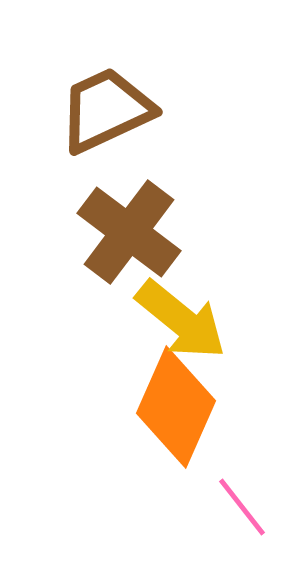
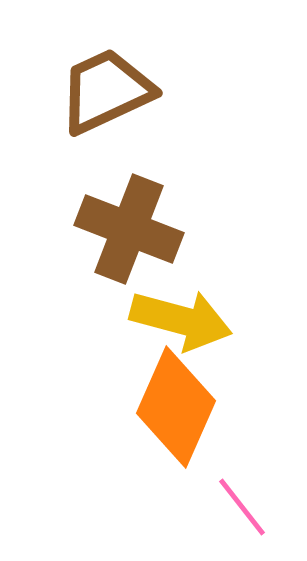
brown trapezoid: moved 19 px up
brown cross: moved 3 px up; rotated 16 degrees counterclockwise
yellow arrow: rotated 24 degrees counterclockwise
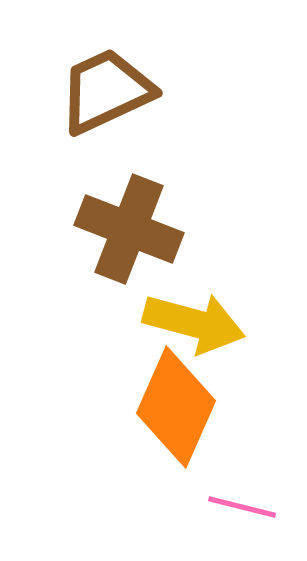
yellow arrow: moved 13 px right, 3 px down
pink line: rotated 38 degrees counterclockwise
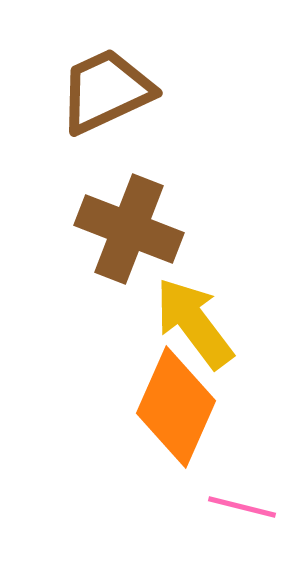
yellow arrow: rotated 142 degrees counterclockwise
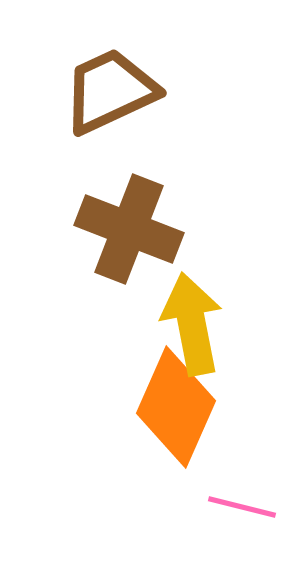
brown trapezoid: moved 4 px right
yellow arrow: moved 2 px left, 1 px down; rotated 26 degrees clockwise
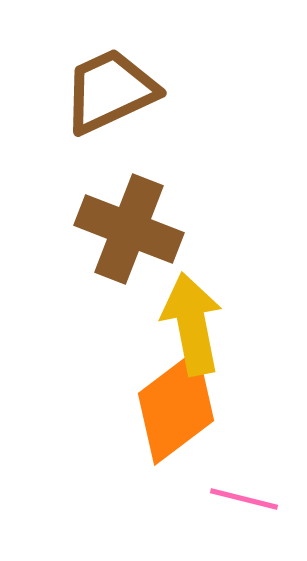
orange diamond: rotated 29 degrees clockwise
pink line: moved 2 px right, 8 px up
